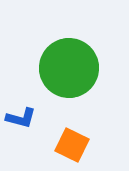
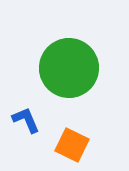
blue L-shape: moved 5 px right, 2 px down; rotated 128 degrees counterclockwise
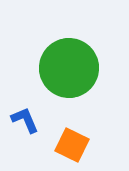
blue L-shape: moved 1 px left
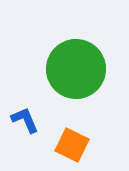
green circle: moved 7 px right, 1 px down
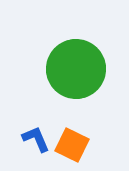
blue L-shape: moved 11 px right, 19 px down
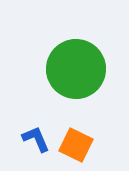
orange square: moved 4 px right
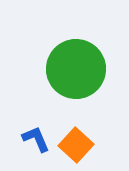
orange square: rotated 16 degrees clockwise
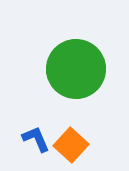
orange square: moved 5 px left
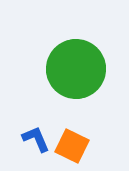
orange square: moved 1 px right, 1 px down; rotated 16 degrees counterclockwise
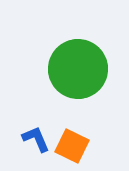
green circle: moved 2 px right
